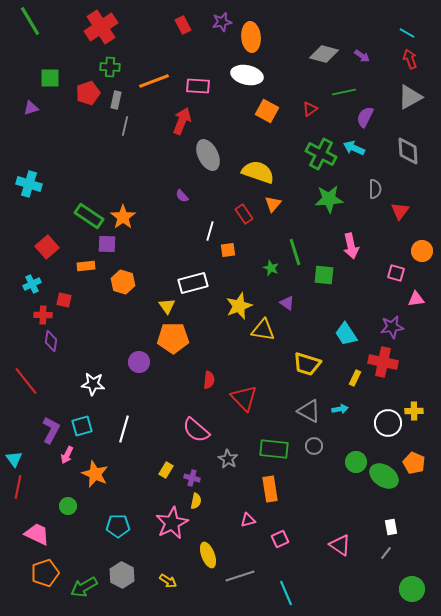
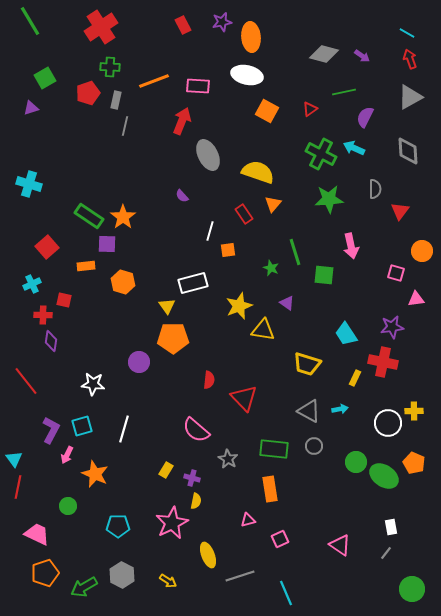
green square at (50, 78): moved 5 px left; rotated 30 degrees counterclockwise
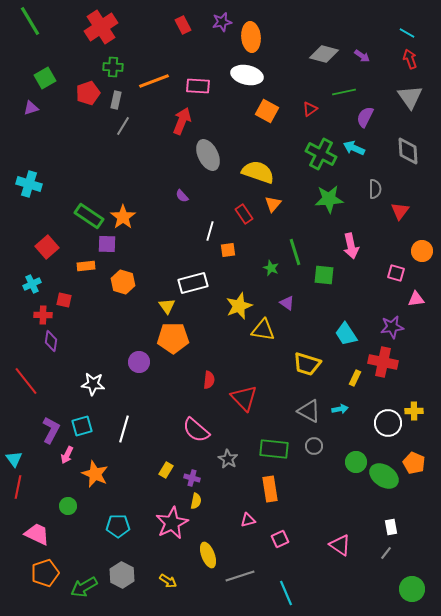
green cross at (110, 67): moved 3 px right
gray triangle at (410, 97): rotated 36 degrees counterclockwise
gray line at (125, 126): moved 2 px left; rotated 18 degrees clockwise
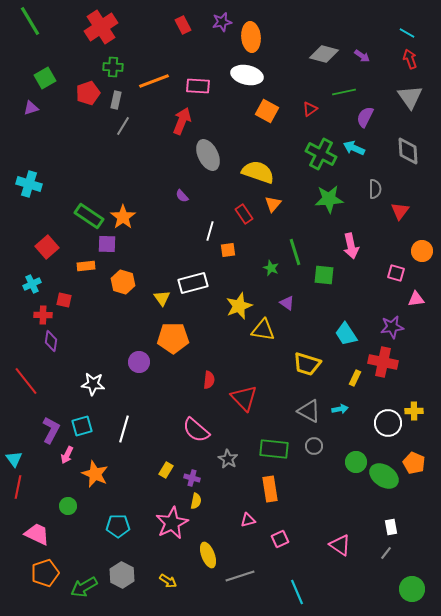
yellow triangle at (167, 306): moved 5 px left, 8 px up
cyan line at (286, 593): moved 11 px right, 1 px up
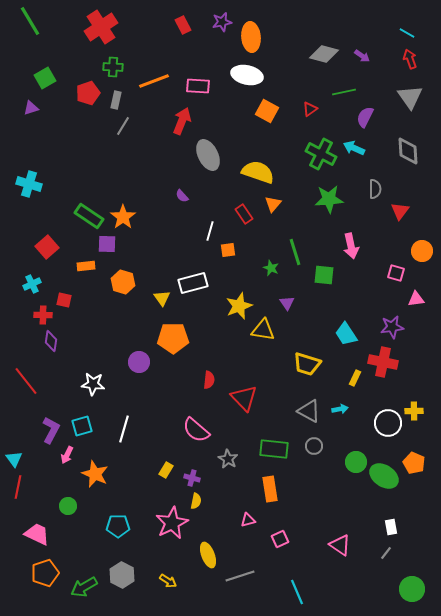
purple triangle at (287, 303): rotated 21 degrees clockwise
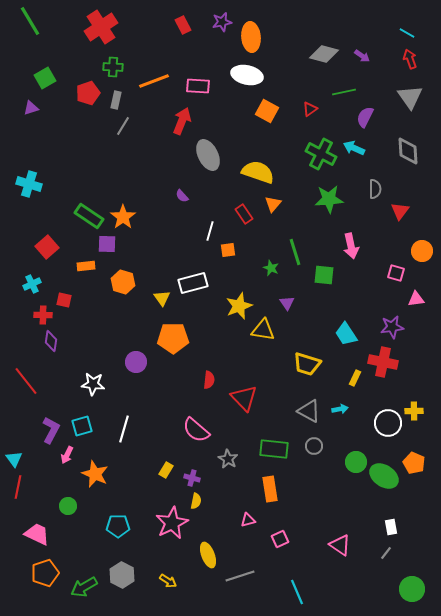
purple circle at (139, 362): moved 3 px left
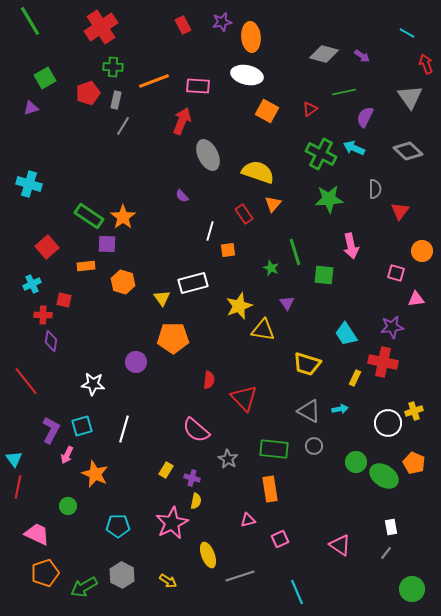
red arrow at (410, 59): moved 16 px right, 5 px down
gray diamond at (408, 151): rotated 44 degrees counterclockwise
yellow cross at (414, 411): rotated 18 degrees counterclockwise
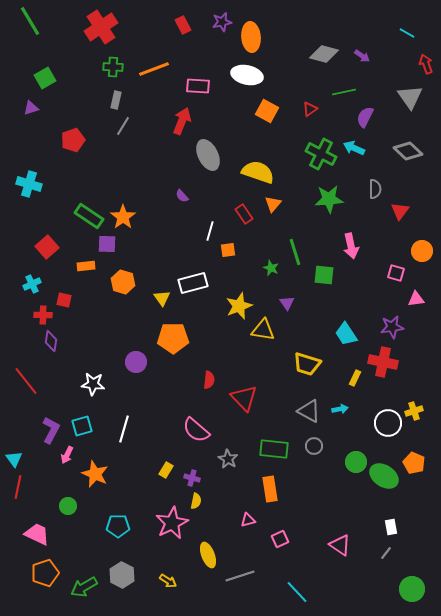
orange line at (154, 81): moved 12 px up
red pentagon at (88, 93): moved 15 px left, 47 px down
cyan line at (297, 592): rotated 20 degrees counterclockwise
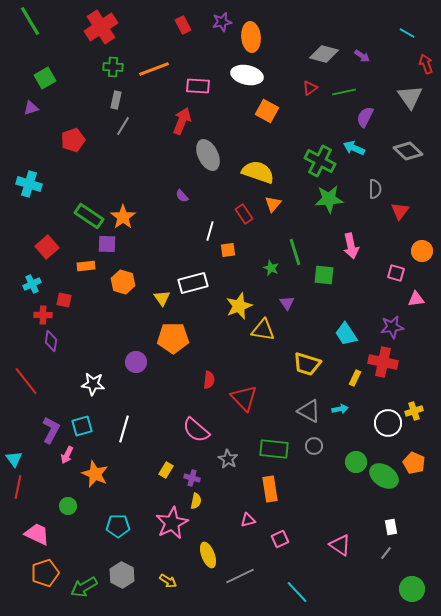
red triangle at (310, 109): moved 21 px up
green cross at (321, 154): moved 1 px left, 7 px down
gray line at (240, 576): rotated 8 degrees counterclockwise
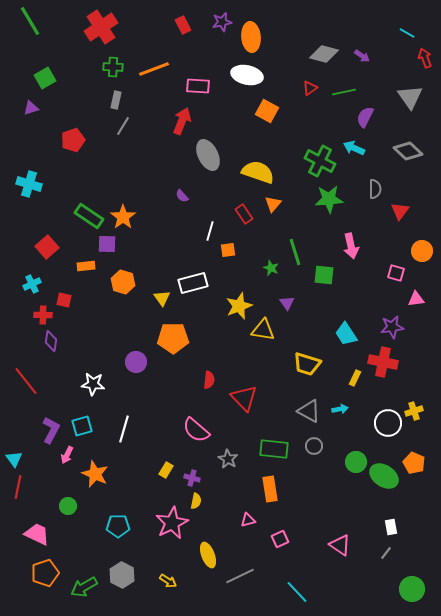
red arrow at (426, 64): moved 1 px left, 6 px up
